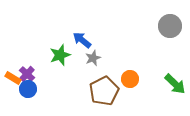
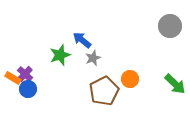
purple cross: moved 2 px left
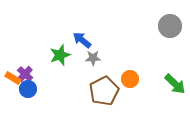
gray star: rotated 21 degrees clockwise
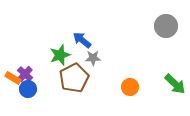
gray circle: moved 4 px left
orange circle: moved 8 px down
brown pentagon: moved 30 px left, 13 px up
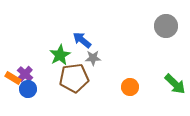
green star: rotated 10 degrees counterclockwise
brown pentagon: rotated 20 degrees clockwise
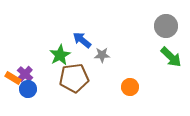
gray star: moved 9 px right, 3 px up
green arrow: moved 4 px left, 27 px up
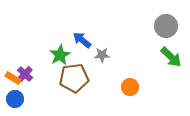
blue circle: moved 13 px left, 10 px down
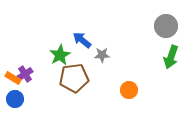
green arrow: rotated 65 degrees clockwise
purple cross: rotated 14 degrees clockwise
orange circle: moved 1 px left, 3 px down
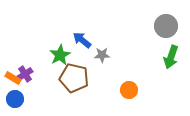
brown pentagon: rotated 20 degrees clockwise
